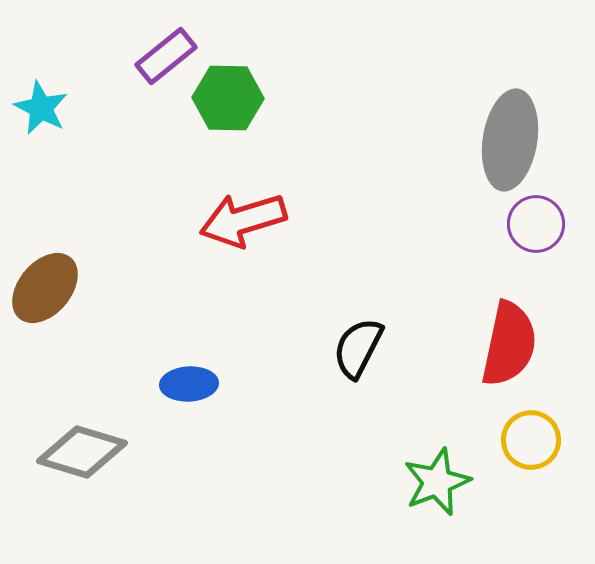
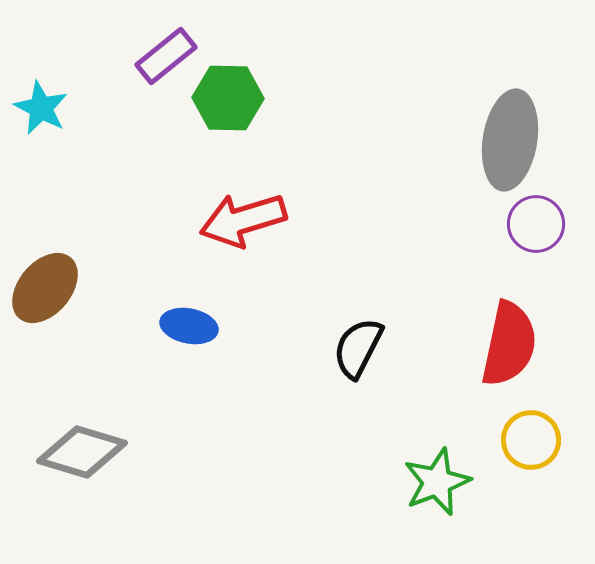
blue ellipse: moved 58 px up; rotated 14 degrees clockwise
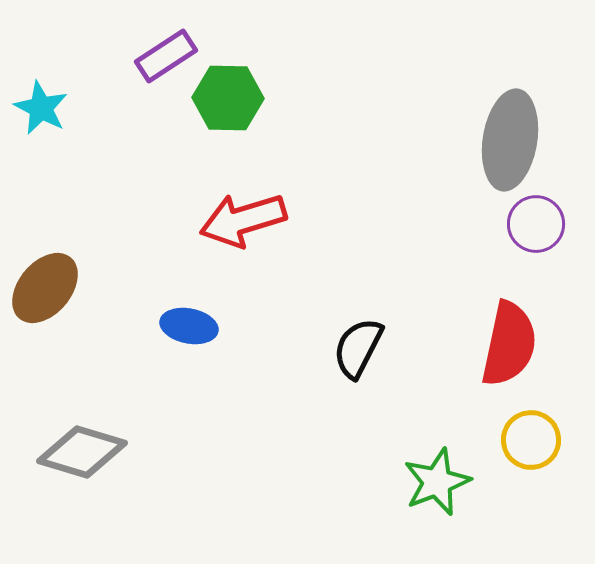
purple rectangle: rotated 6 degrees clockwise
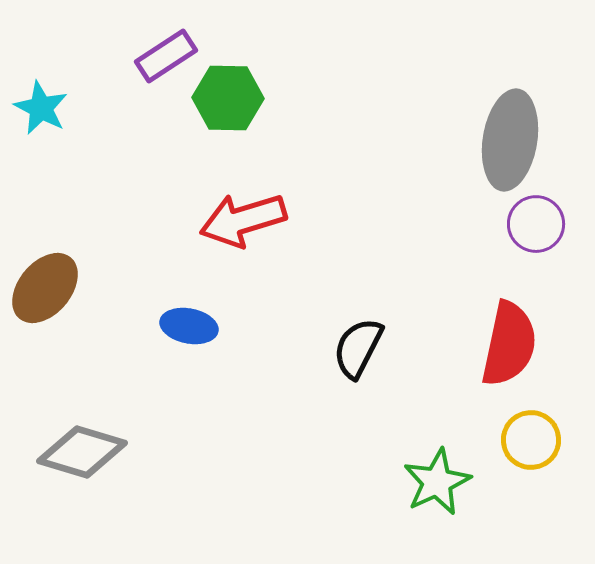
green star: rotated 4 degrees counterclockwise
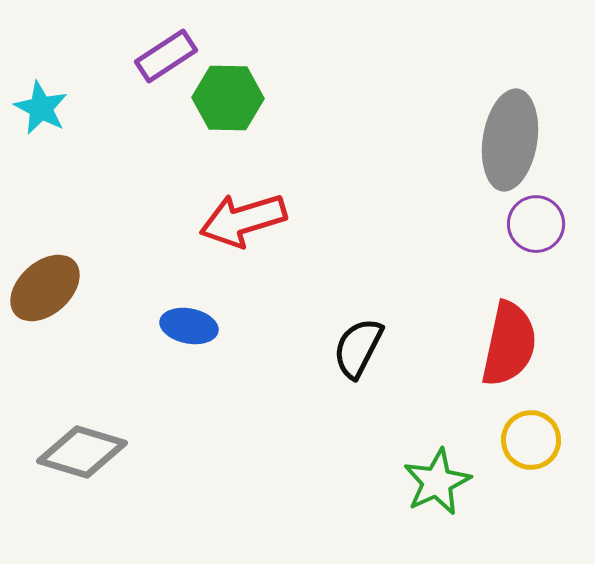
brown ellipse: rotated 8 degrees clockwise
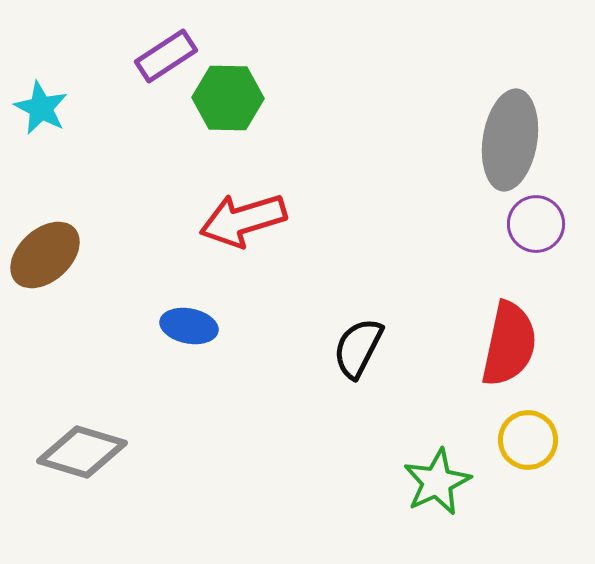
brown ellipse: moved 33 px up
yellow circle: moved 3 px left
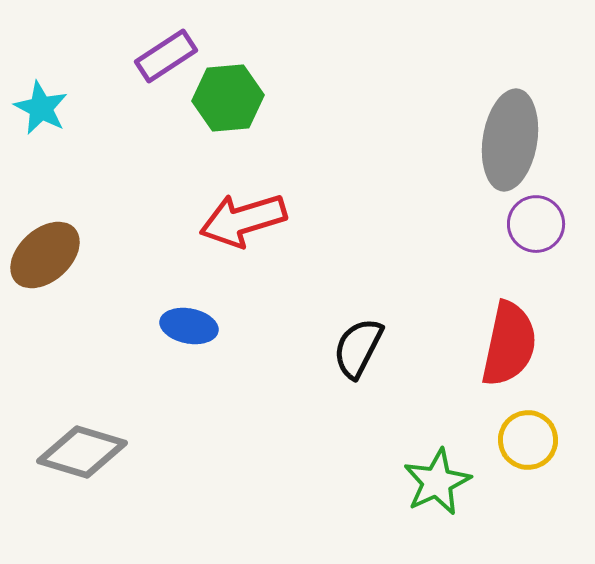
green hexagon: rotated 6 degrees counterclockwise
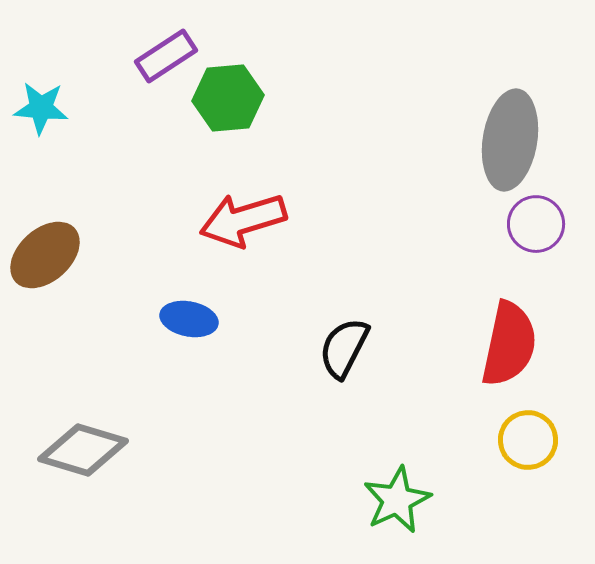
cyan star: rotated 22 degrees counterclockwise
blue ellipse: moved 7 px up
black semicircle: moved 14 px left
gray diamond: moved 1 px right, 2 px up
green star: moved 40 px left, 18 px down
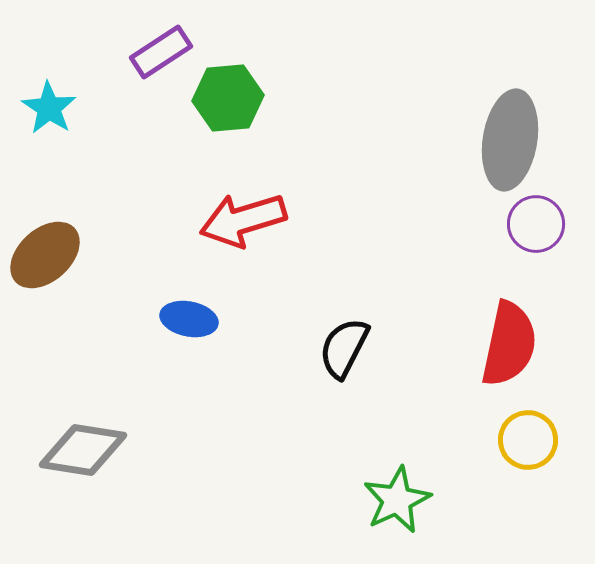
purple rectangle: moved 5 px left, 4 px up
cyan star: moved 8 px right; rotated 28 degrees clockwise
gray diamond: rotated 8 degrees counterclockwise
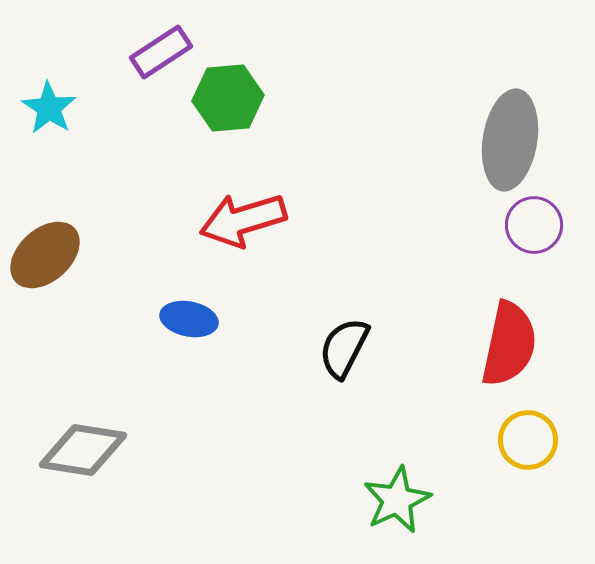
purple circle: moved 2 px left, 1 px down
